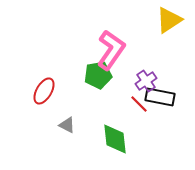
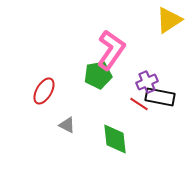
purple cross: moved 1 px right, 1 px down; rotated 10 degrees clockwise
red line: rotated 12 degrees counterclockwise
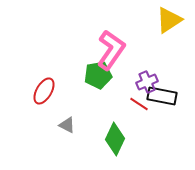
black rectangle: moved 2 px right, 1 px up
green diamond: rotated 32 degrees clockwise
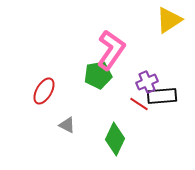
black rectangle: rotated 16 degrees counterclockwise
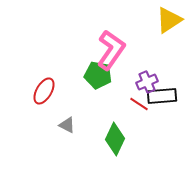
green pentagon: rotated 20 degrees clockwise
